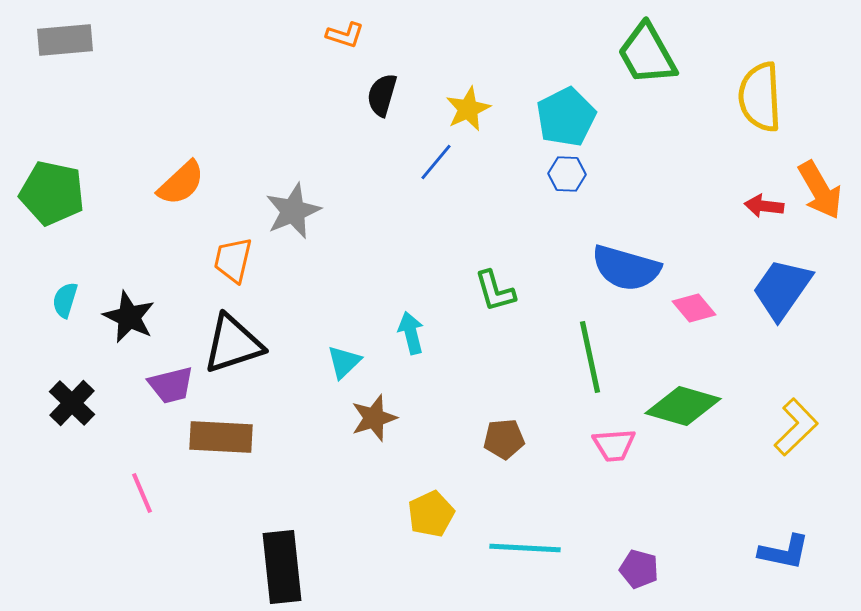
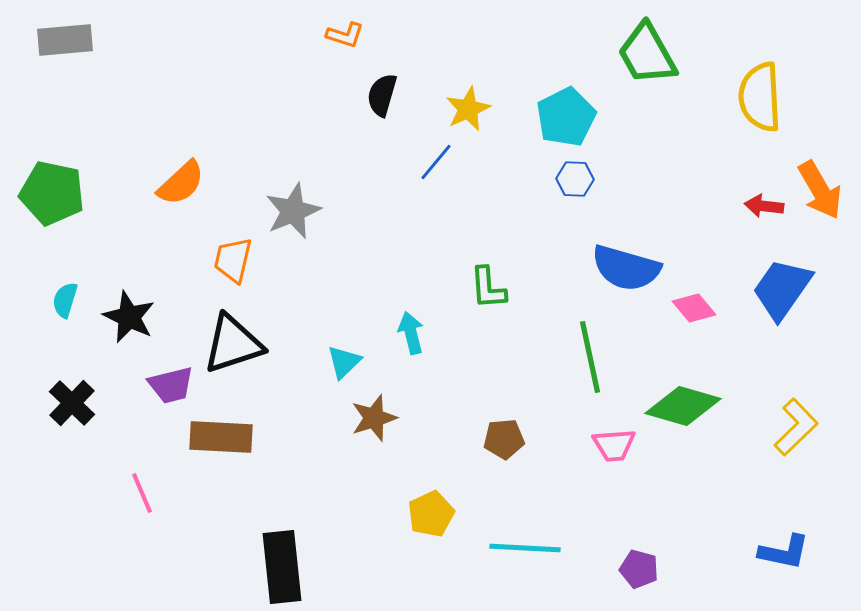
blue hexagon: moved 8 px right, 5 px down
green L-shape: moved 7 px left, 3 px up; rotated 12 degrees clockwise
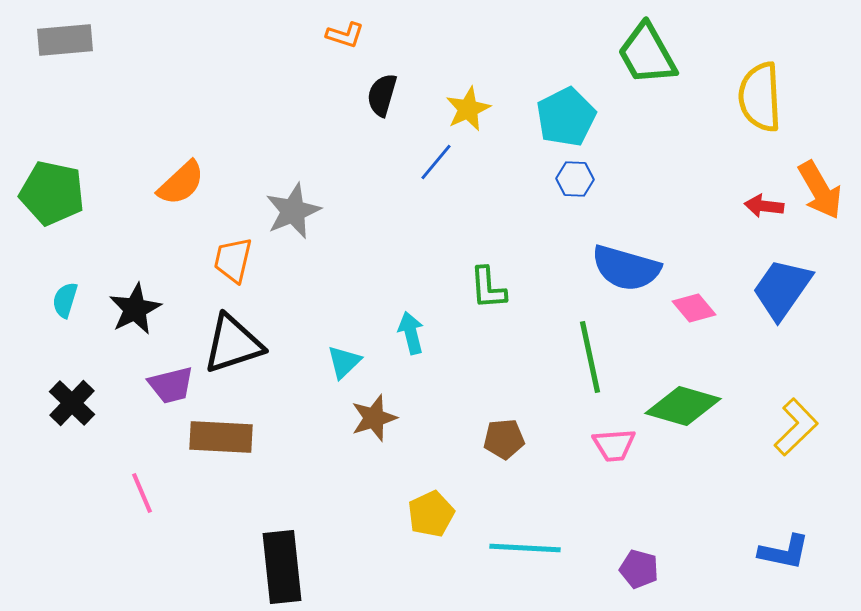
black star: moved 6 px right, 8 px up; rotated 20 degrees clockwise
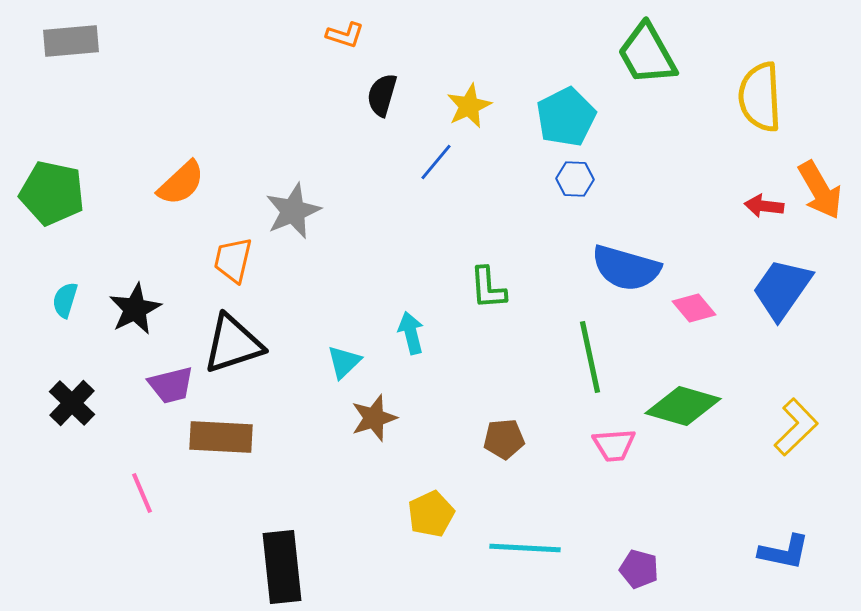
gray rectangle: moved 6 px right, 1 px down
yellow star: moved 1 px right, 3 px up
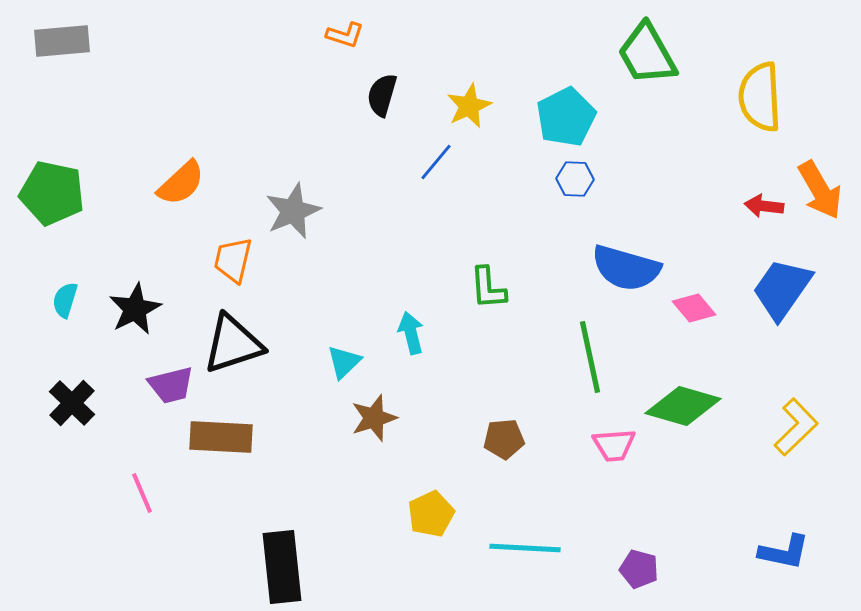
gray rectangle: moved 9 px left
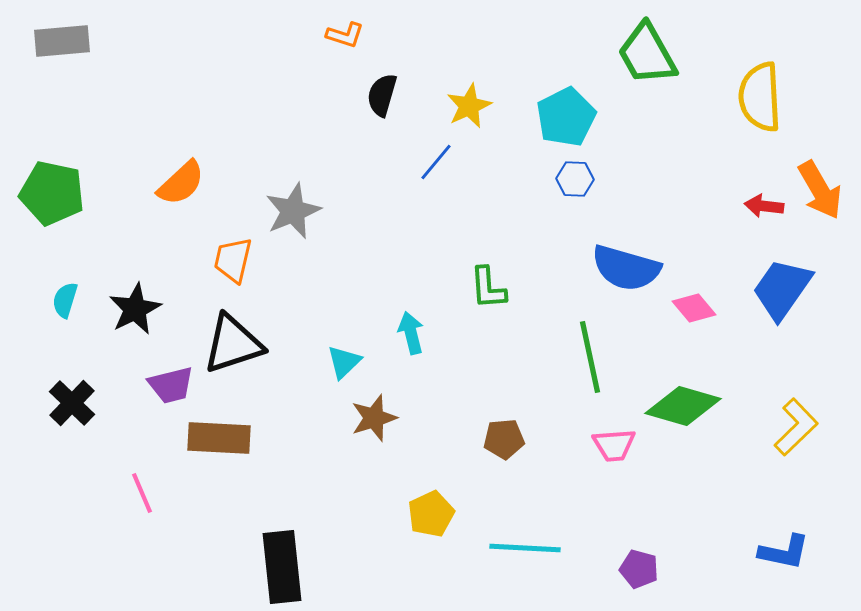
brown rectangle: moved 2 px left, 1 px down
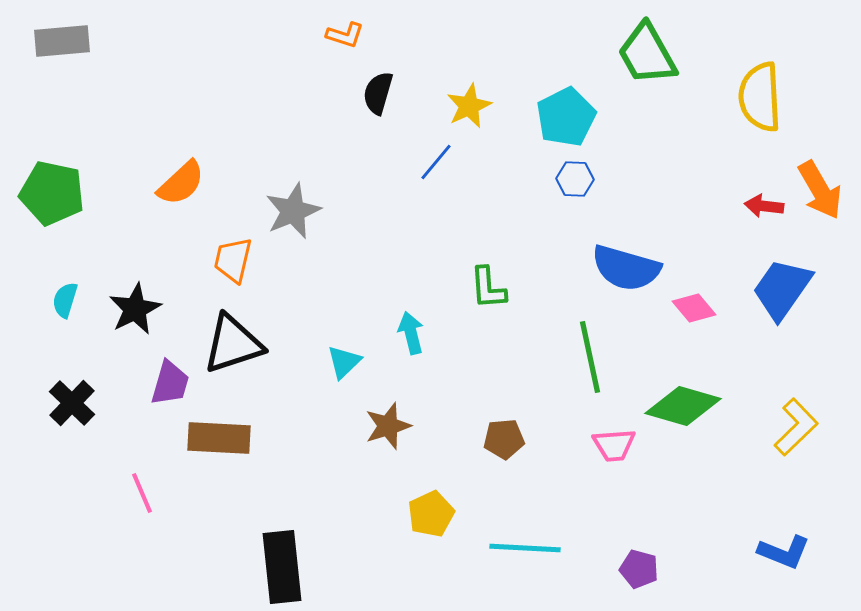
black semicircle: moved 4 px left, 2 px up
purple trapezoid: moved 1 px left, 2 px up; rotated 60 degrees counterclockwise
brown star: moved 14 px right, 8 px down
blue L-shape: rotated 10 degrees clockwise
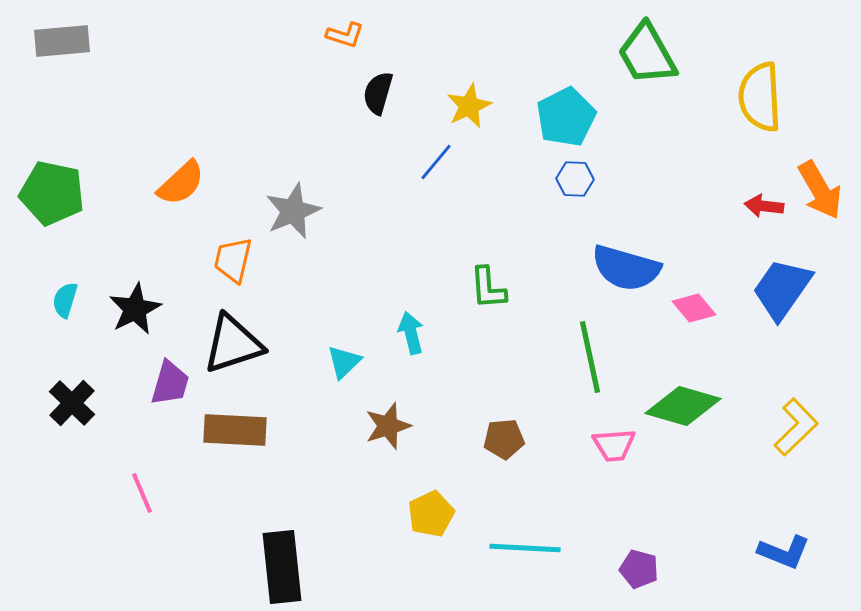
brown rectangle: moved 16 px right, 8 px up
